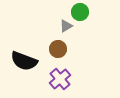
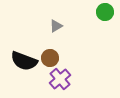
green circle: moved 25 px right
gray triangle: moved 10 px left
brown circle: moved 8 px left, 9 px down
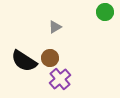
gray triangle: moved 1 px left, 1 px down
black semicircle: rotated 12 degrees clockwise
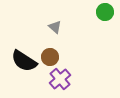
gray triangle: rotated 48 degrees counterclockwise
brown circle: moved 1 px up
